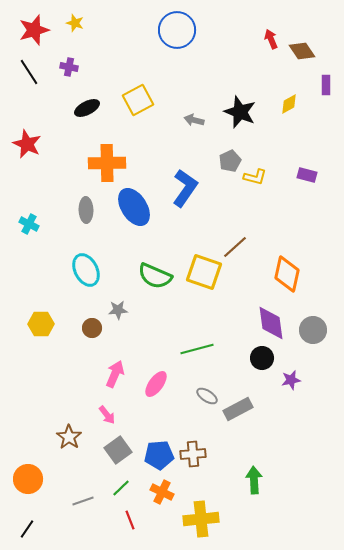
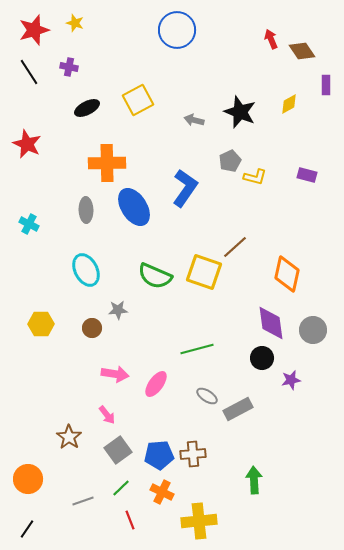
pink arrow at (115, 374): rotated 76 degrees clockwise
yellow cross at (201, 519): moved 2 px left, 2 px down
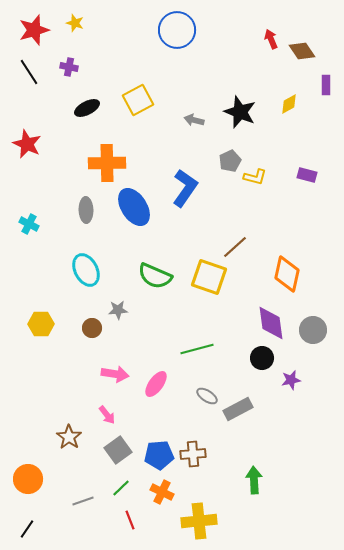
yellow square at (204, 272): moved 5 px right, 5 px down
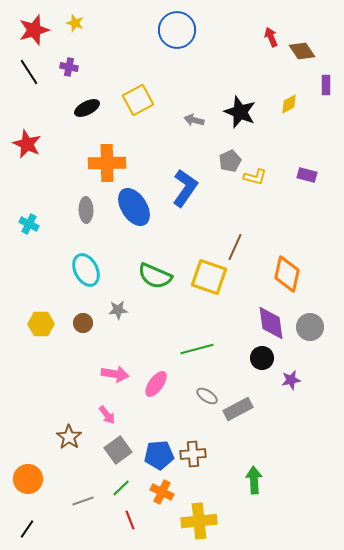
red arrow at (271, 39): moved 2 px up
brown line at (235, 247): rotated 24 degrees counterclockwise
brown circle at (92, 328): moved 9 px left, 5 px up
gray circle at (313, 330): moved 3 px left, 3 px up
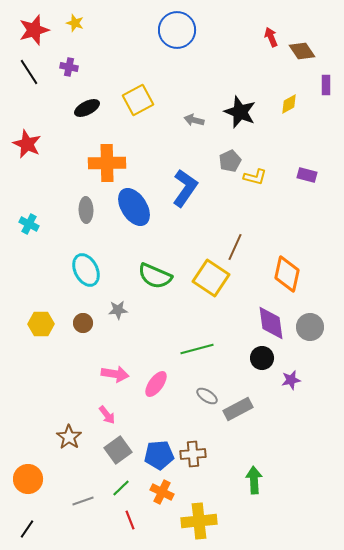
yellow square at (209, 277): moved 2 px right, 1 px down; rotated 15 degrees clockwise
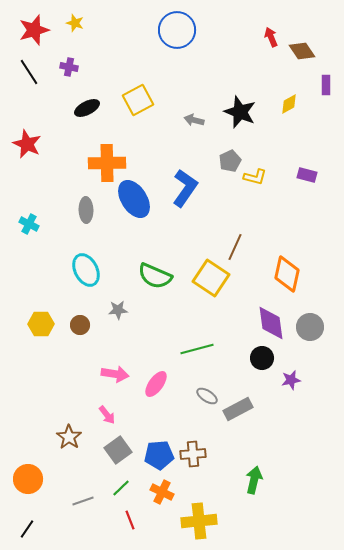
blue ellipse at (134, 207): moved 8 px up
brown circle at (83, 323): moved 3 px left, 2 px down
green arrow at (254, 480): rotated 16 degrees clockwise
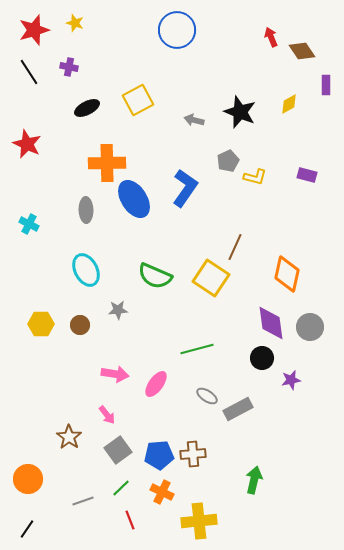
gray pentagon at (230, 161): moved 2 px left
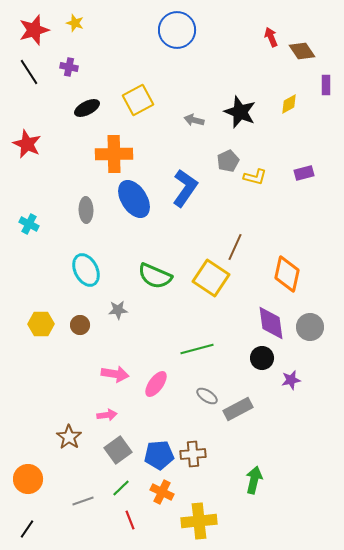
orange cross at (107, 163): moved 7 px right, 9 px up
purple rectangle at (307, 175): moved 3 px left, 2 px up; rotated 30 degrees counterclockwise
pink arrow at (107, 415): rotated 60 degrees counterclockwise
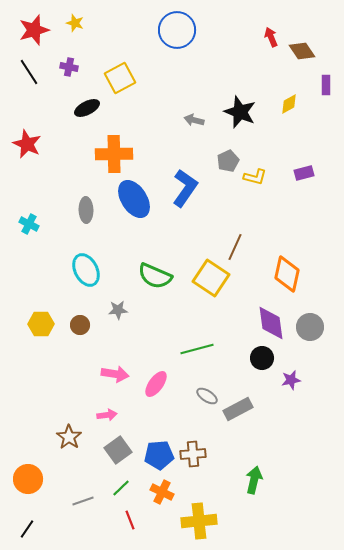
yellow square at (138, 100): moved 18 px left, 22 px up
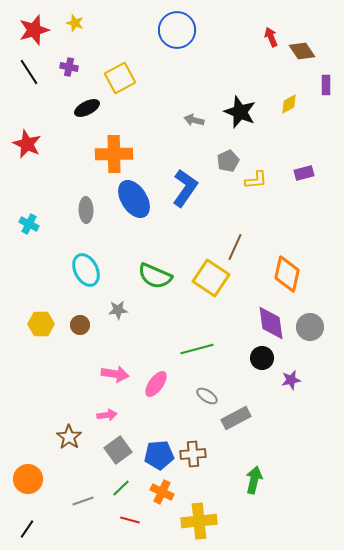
yellow L-shape at (255, 177): moved 1 px right, 3 px down; rotated 20 degrees counterclockwise
gray rectangle at (238, 409): moved 2 px left, 9 px down
red line at (130, 520): rotated 54 degrees counterclockwise
